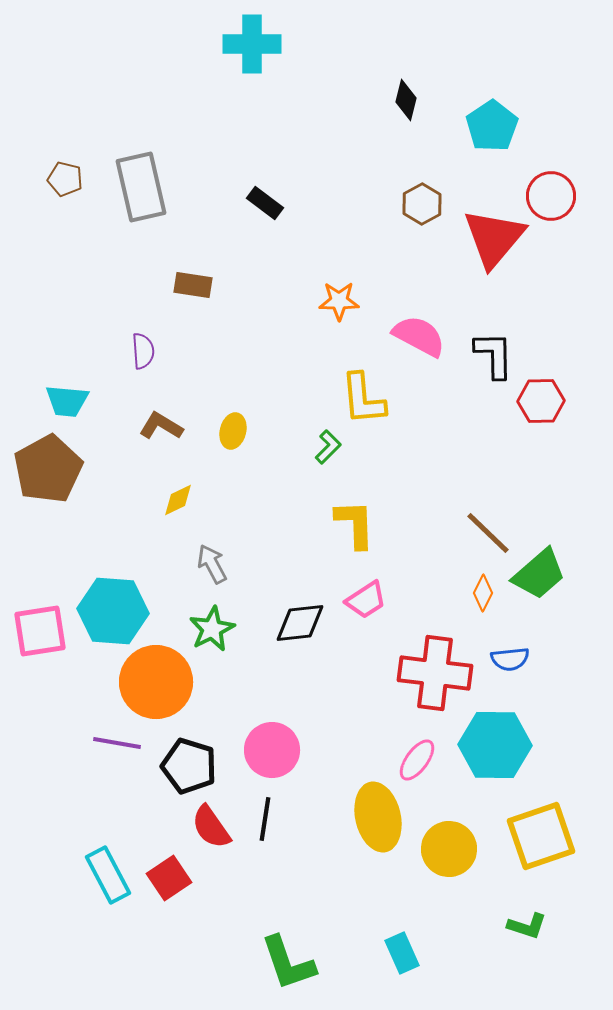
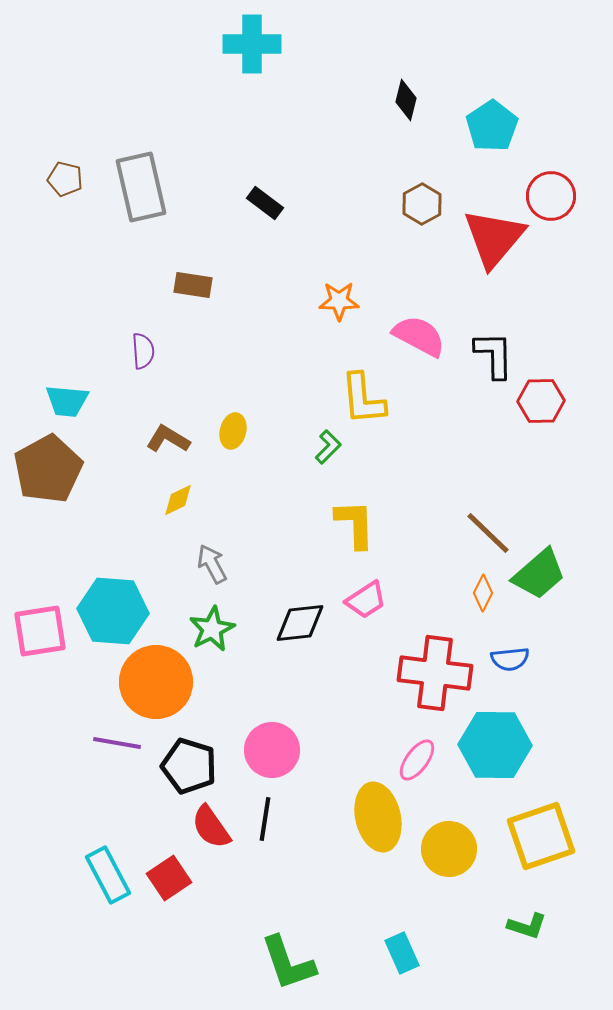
brown L-shape at (161, 426): moved 7 px right, 13 px down
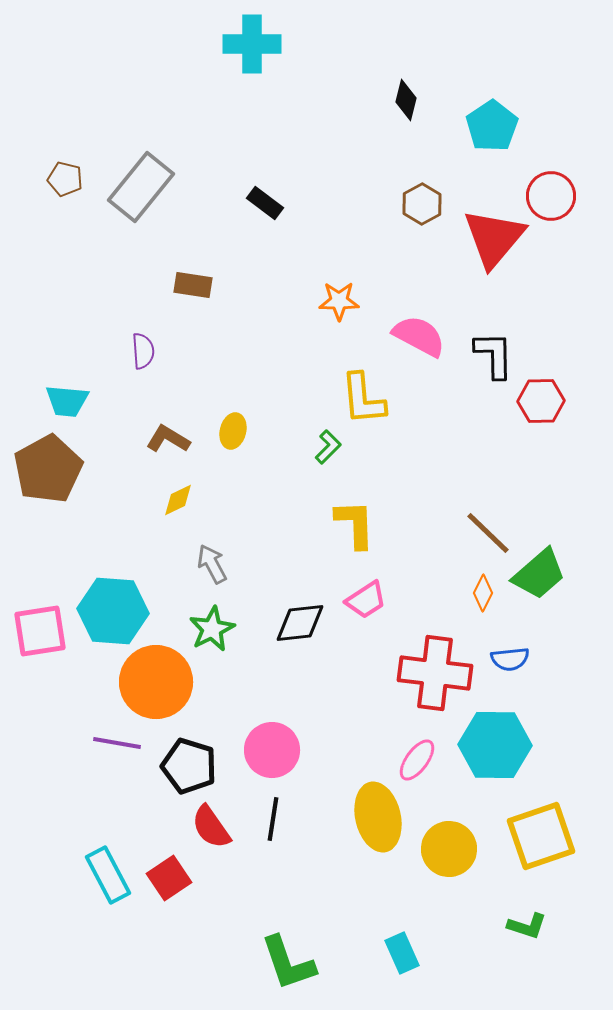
gray rectangle at (141, 187): rotated 52 degrees clockwise
black line at (265, 819): moved 8 px right
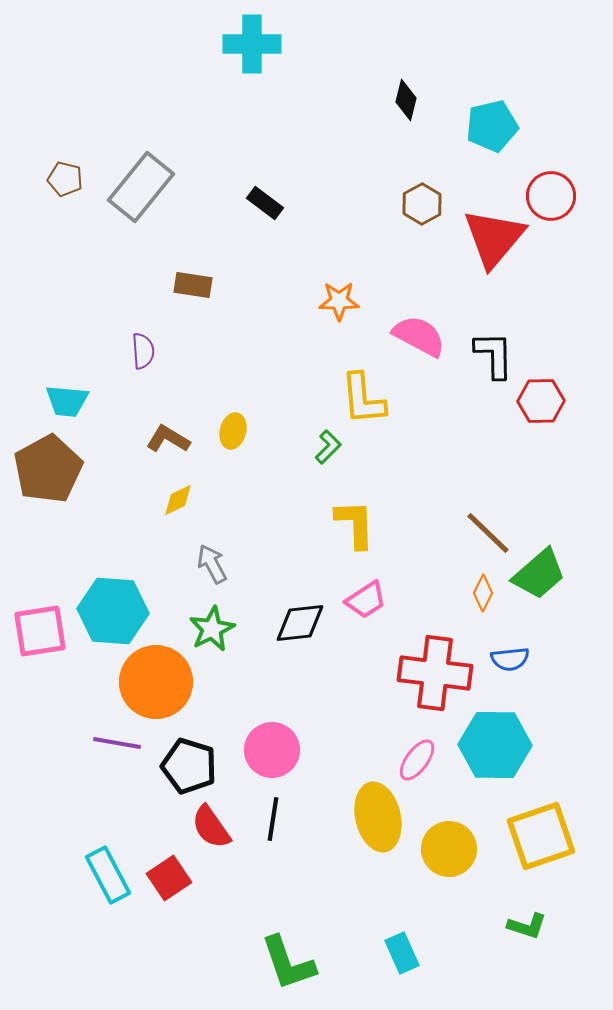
cyan pentagon at (492, 126): rotated 21 degrees clockwise
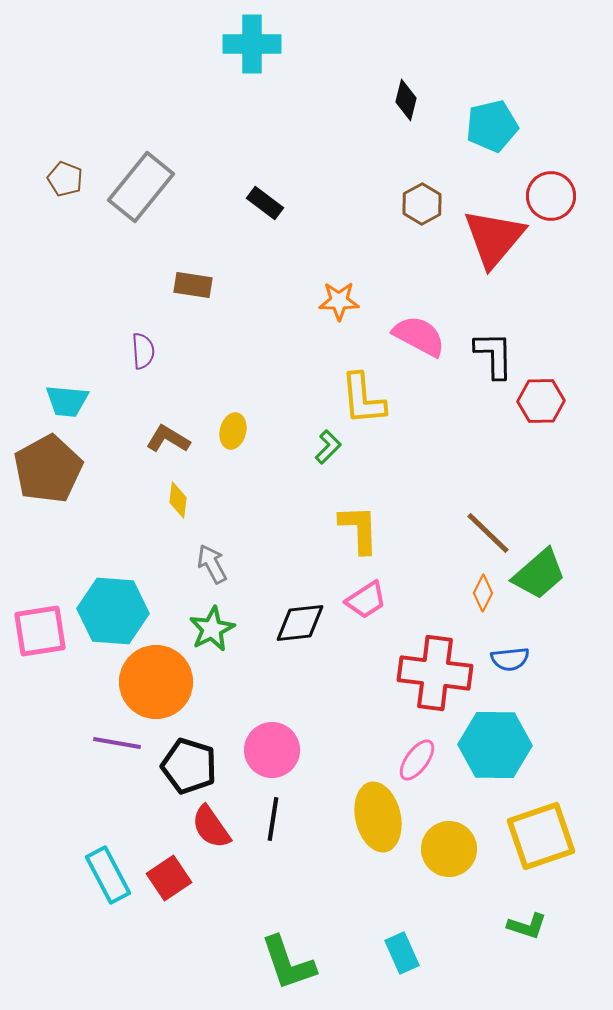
brown pentagon at (65, 179): rotated 8 degrees clockwise
yellow diamond at (178, 500): rotated 57 degrees counterclockwise
yellow L-shape at (355, 524): moved 4 px right, 5 px down
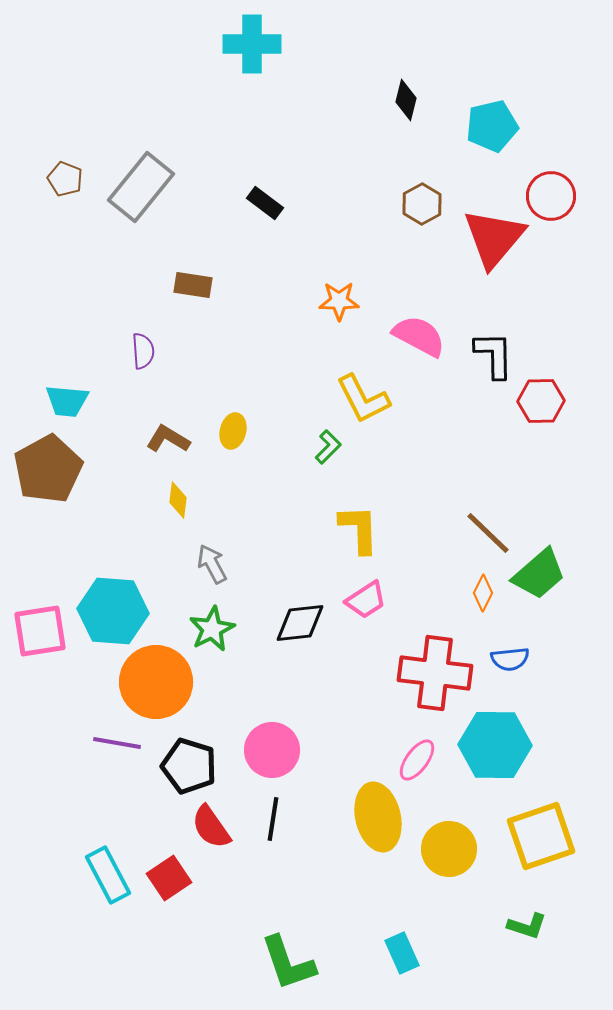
yellow L-shape at (363, 399): rotated 22 degrees counterclockwise
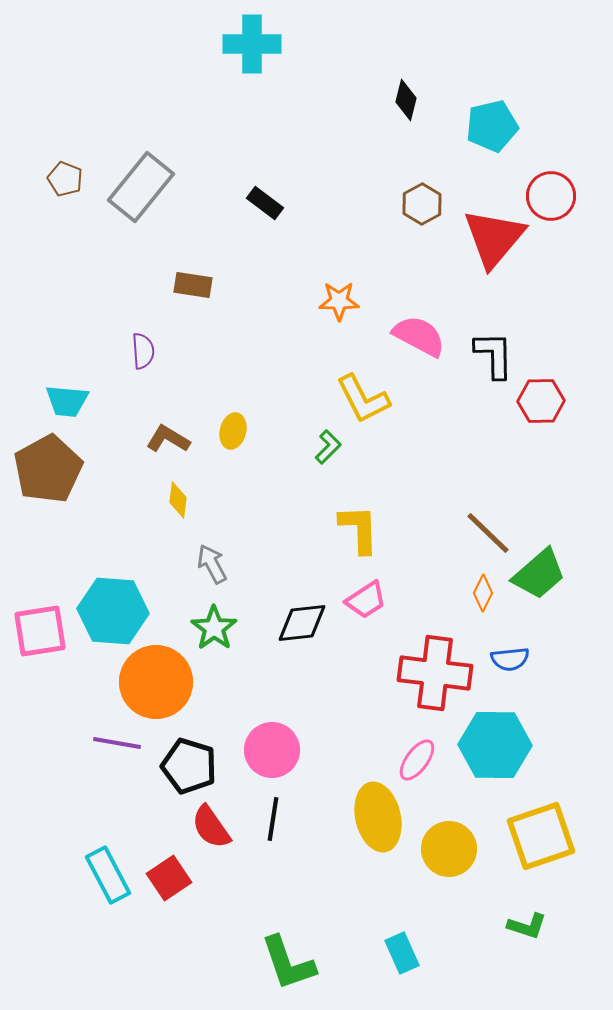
black diamond at (300, 623): moved 2 px right
green star at (212, 629): moved 2 px right, 1 px up; rotated 9 degrees counterclockwise
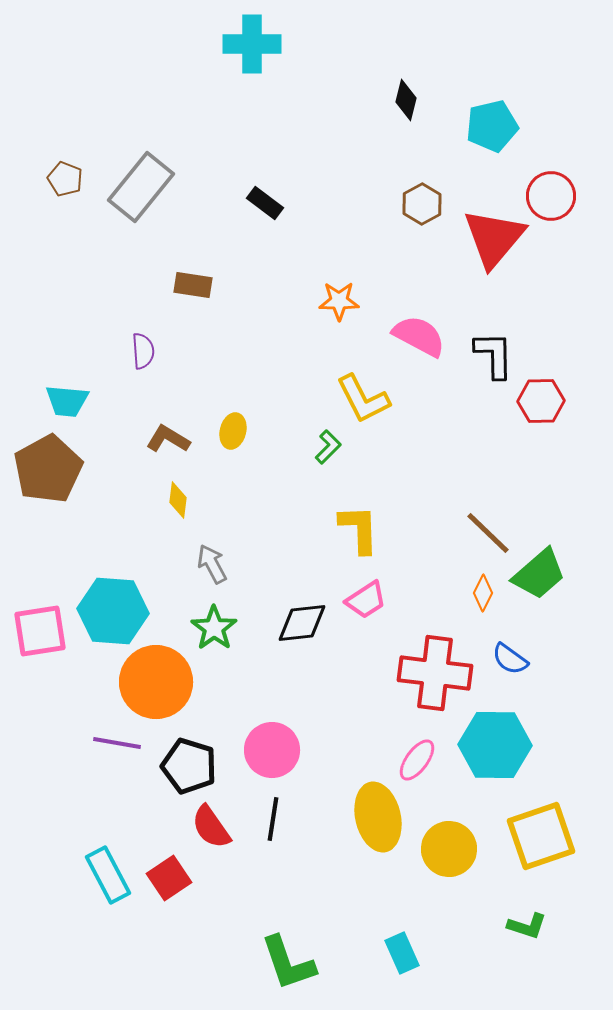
blue semicircle at (510, 659): rotated 42 degrees clockwise
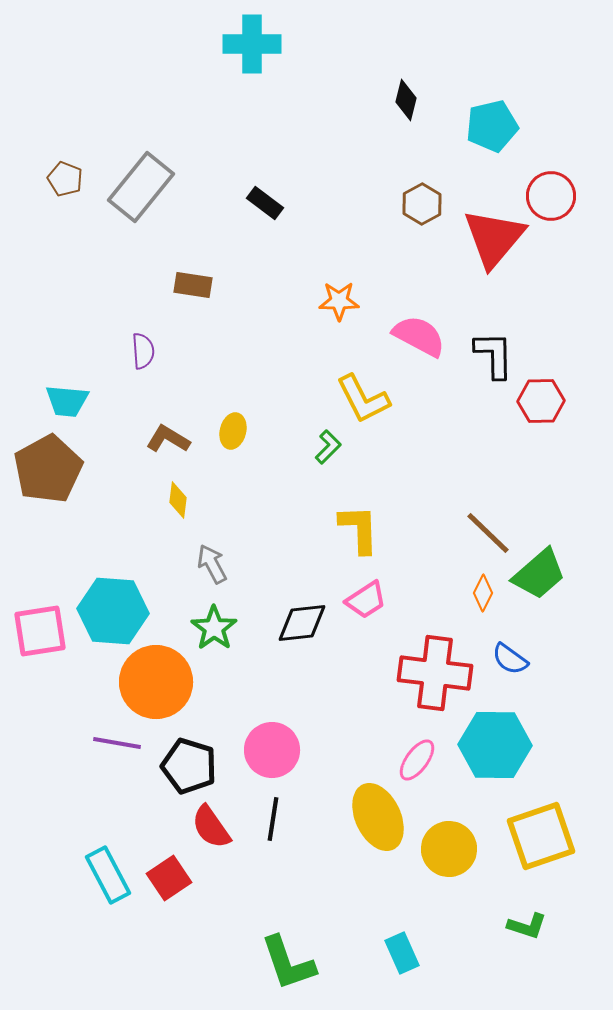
yellow ellipse at (378, 817): rotated 12 degrees counterclockwise
